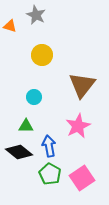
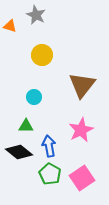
pink star: moved 3 px right, 4 px down
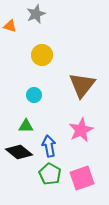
gray star: moved 1 px up; rotated 24 degrees clockwise
cyan circle: moved 2 px up
pink square: rotated 15 degrees clockwise
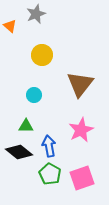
orange triangle: rotated 24 degrees clockwise
brown triangle: moved 2 px left, 1 px up
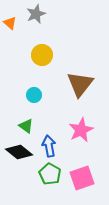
orange triangle: moved 3 px up
green triangle: rotated 35 degrees clockwise
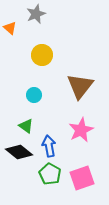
orange triangle: moved 5 px down
brown triangle: moved 2 px down
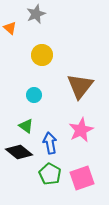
blue arrow: moved 1 px right, 3 px up
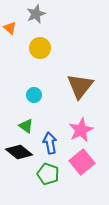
yellow circle: moved 2 px left, 7 px up
green pentagon: moved 2 px left; rotated 10 degrees counterclockwise
pink square: moved 16 px up; rotated 20 degrees counterclockwise
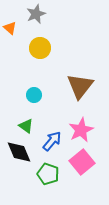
blue arrow: moved 2 px right, 2 px up; rotated 50 degrees clockwise
black diamond: rotated 28 degrees clockwise
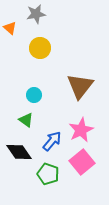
gray star: rotated 12 degrees clockwise
green triangle: moved 6 px up
black diamond: rotated 12 degrees counterclockwise
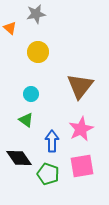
yellow circle: moved 2 px left, 4 px down
cyan circle: moved 3 px left, 1 px up
pink star: moved 1 px up
blue arrow: rotated 40 degrees counterclockwise
black diamond: moved 6 px down
pink square: moved 4 px down; rotated 30 degrees clockwise
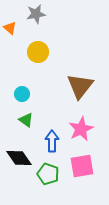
cyan circle: moved 9 px left
